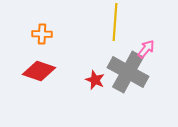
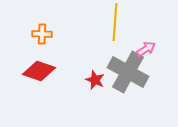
pink arrow: rotated 18 degrees clockwise
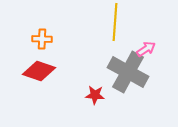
orange cross: moved 5 px down
red star: moved 15 px down; rotated 18 degrees counterclockwise
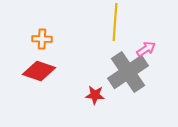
gray cross: rotated 27 degrees clockwise
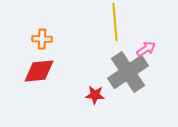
yellow line: rotated 9 degrees counterclockwise
red diamond: rotated 24 degrees counterclockwise
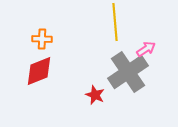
red diamond: rotated 16 degrees counterclockwise
red star: rotated 18 degrees clockwise
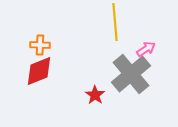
orange cross: moved 2 px left, 6 px down
gray cross: moved 3 px right, 2 px down; rotated 6 degrees counterclockwise
red star: rotated 12 degrees clockwise
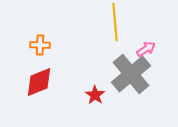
red diamond: moved 11 px down
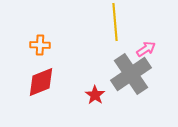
gray cross: rotated 6 degrees clockwise
red diamond: moved 2 px right
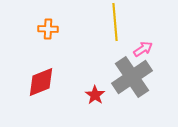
orange cross: moved 8 px right, 16 px up
pink arrow: moved 3 px left
gray cross: moved 1 px right, 3 px down
